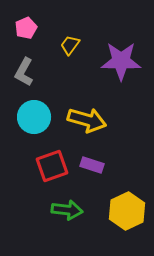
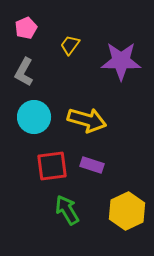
red square: rotated 12 degrees clockwise
green arrow: rotated 128 degrees counterclockwise
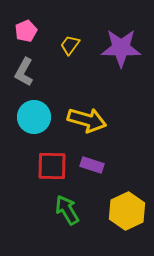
pink pentagon: moved 3 px down
purple star: moved 13 px up
red square: rotated 8 degrees clockwise
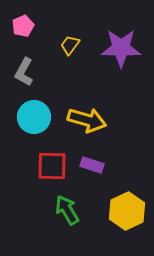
pink pentagon: moved 3 px left, 5 px up
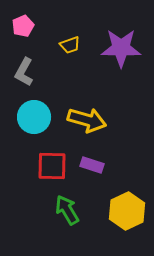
yellow trapezoid: rotated 145 degrees counterclockwise
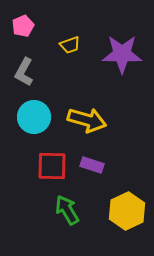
purple star: moved 1 px right, 6 px down
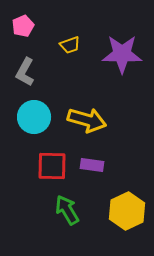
gray L-shape: moved 1 px right
purple rectangle: rotated 10 degrees counterclockwise
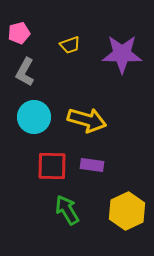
pink pentagon: moved 4 px left, 7 px down; rotated 10 degrees clockwise
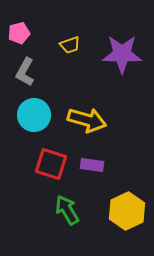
cyan circle: moved 2 px up
red square: moved 1 px left, 2 px up; rotated 16 degrees clockwise
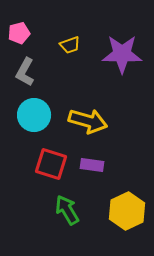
yellow arrow: moved 1 px right, 1 px down
